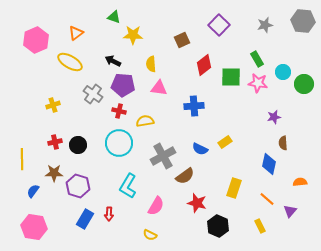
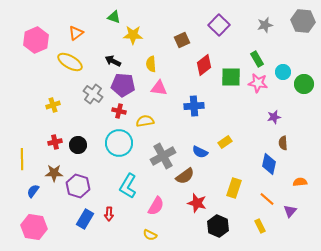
blue semicircle at (200, 149): moved 3 px down
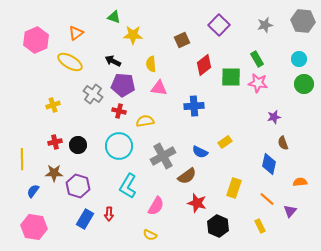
cyan circle at (283, 72): moved 16 px right, 13 px up
cyan circle at (119, 143): moved 3 px down
brown semicircle at (283, 143): rotated 16 degrees counterclockwise
brown semicircle at (185, 176): moved 2 px right
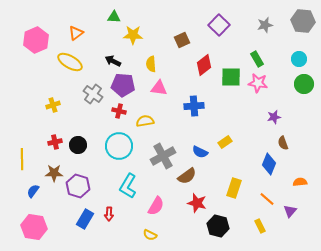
green triangle at (114, 17): rotated 16 degrees counterclockwise
blue diamond at (269, 164): rotated 10 degrees clockwise
black hexagon at (218, 226): rotated 10 degrees counterclockwise
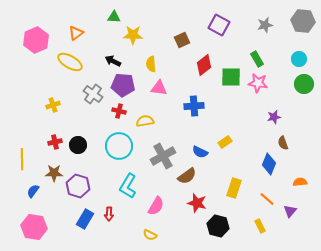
purple square at (219, 25): rotated 15 degrees counterclockwise
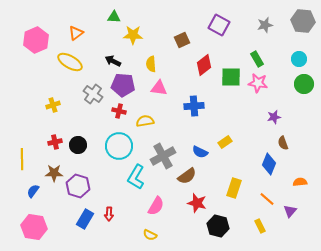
cyan L-shape at (128, 186): moved 8 px right, 9 px up
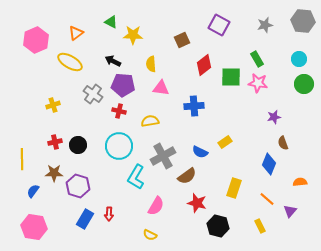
green triangle at (114, 17): moved 3 px left, 5 px down; rotated 24 degrees clockwise
pink triangle at (159, 88): moved 2 px right
yellow semicircle at (145, 121): moved 5 px right
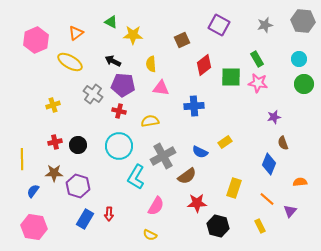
red star at (197, 203): rotated 18 degrees counterclockwise
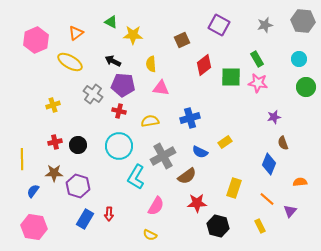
green circle at (304, 84): moved 2 px right, 3 px down
blue cross at (194, 106): moved 4 px left, 12 px down; rotated 12 degrees counterclockwise
